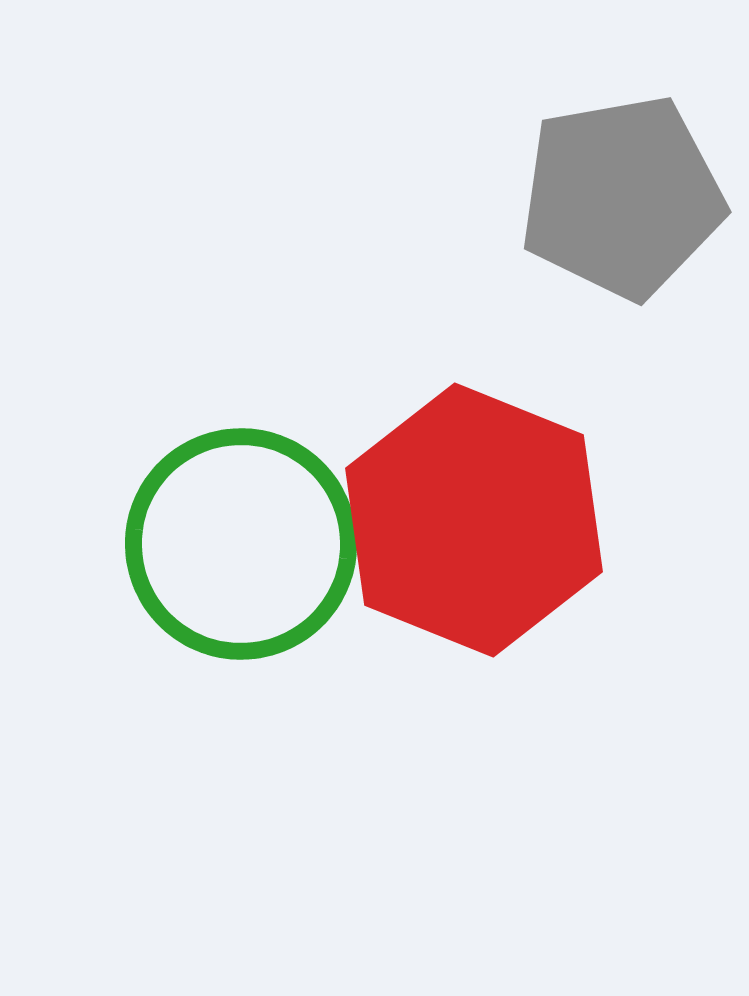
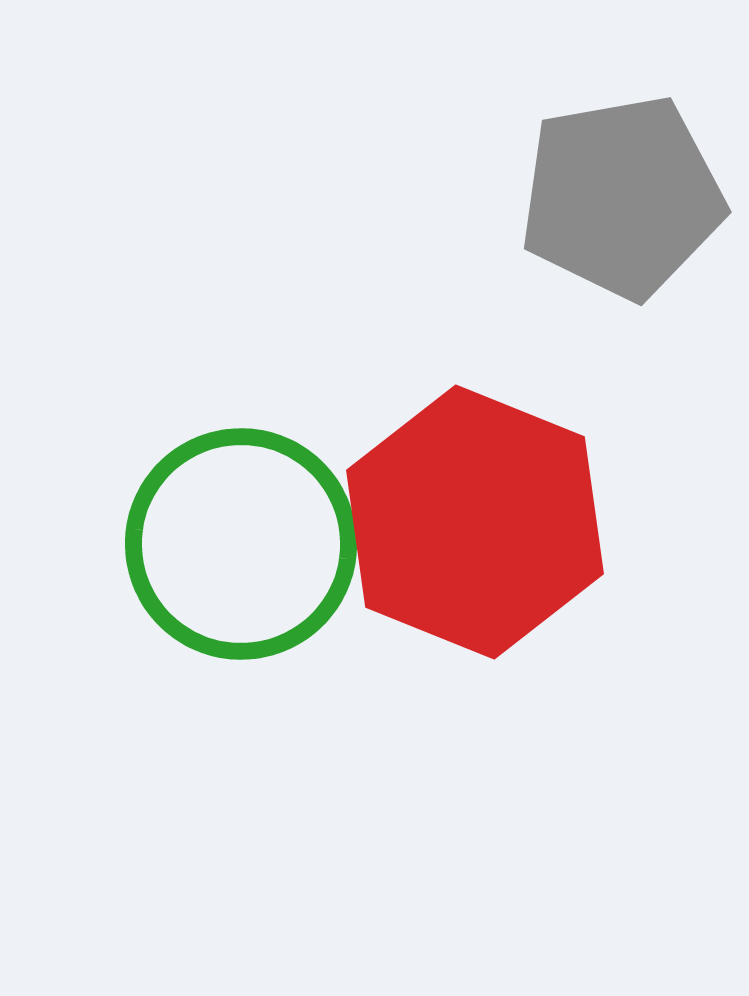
red hexagon: moved 1 px right, 2 px down
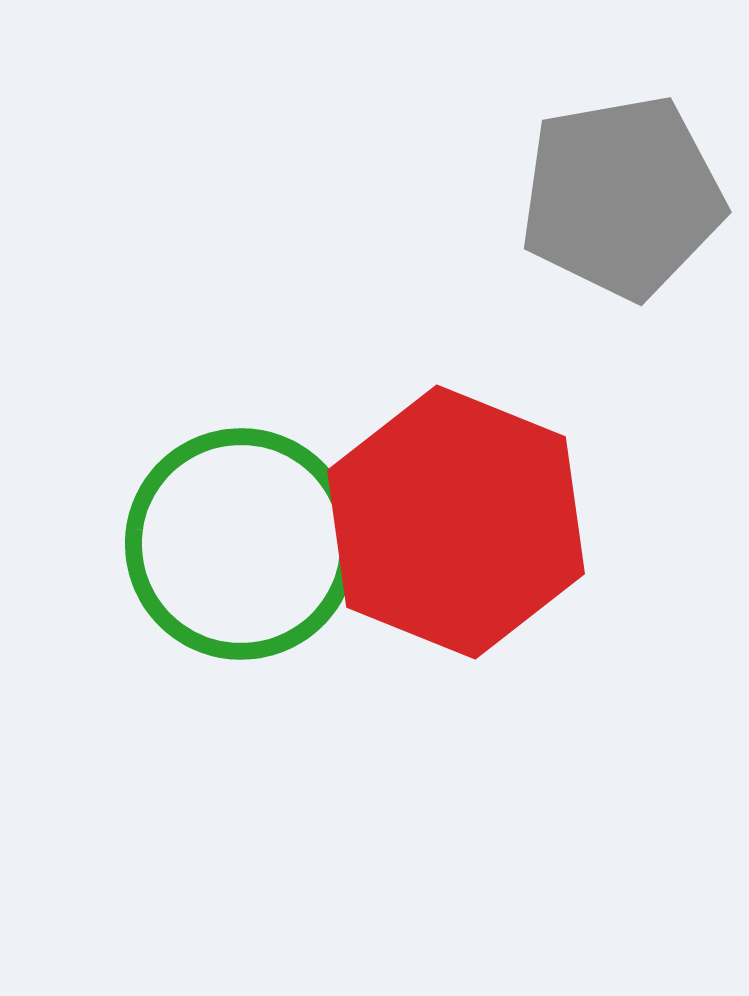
red hexagon: moved 19 px left
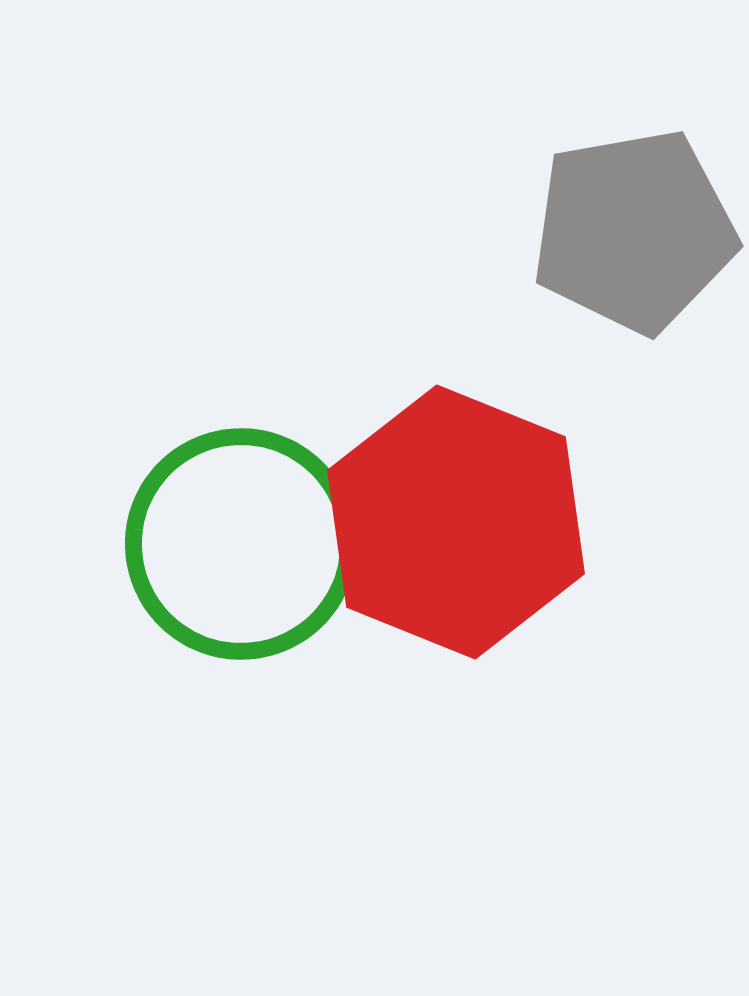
gray pentagon: moved 12 px right, 34 px down
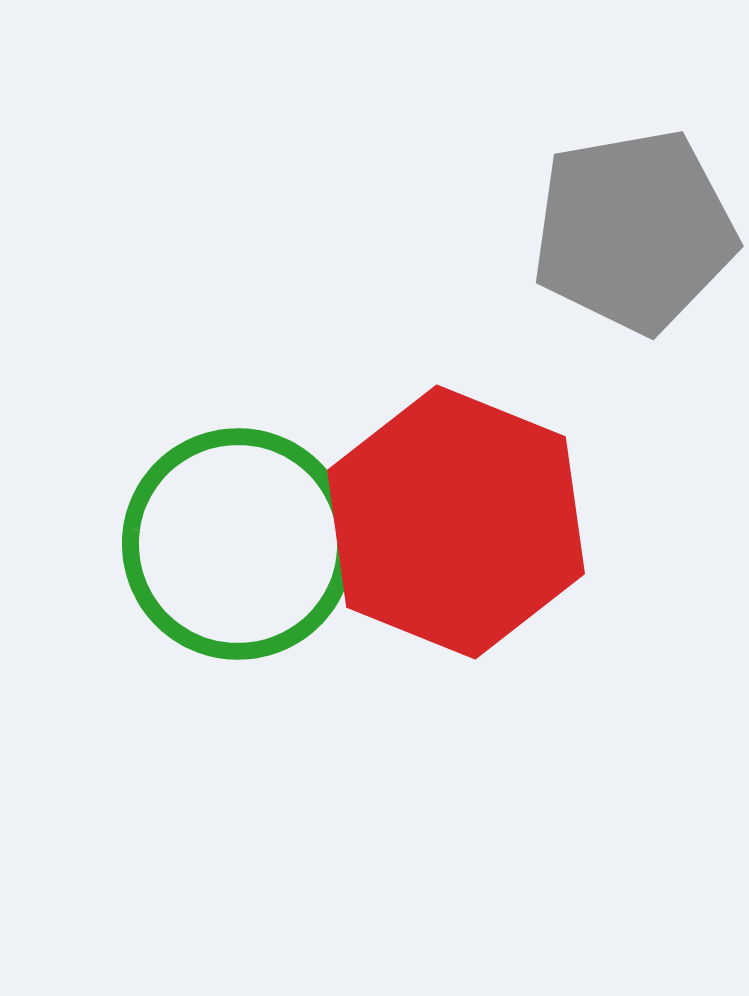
green circle: moved 3 px left
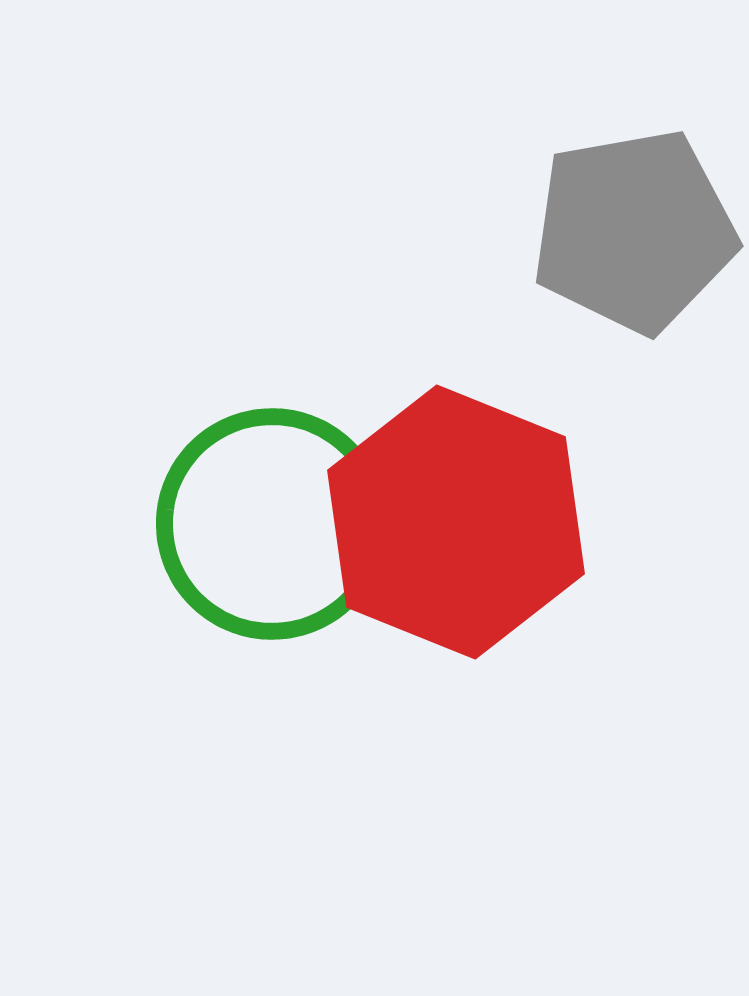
green circle: moved 34 px right, 20 px up
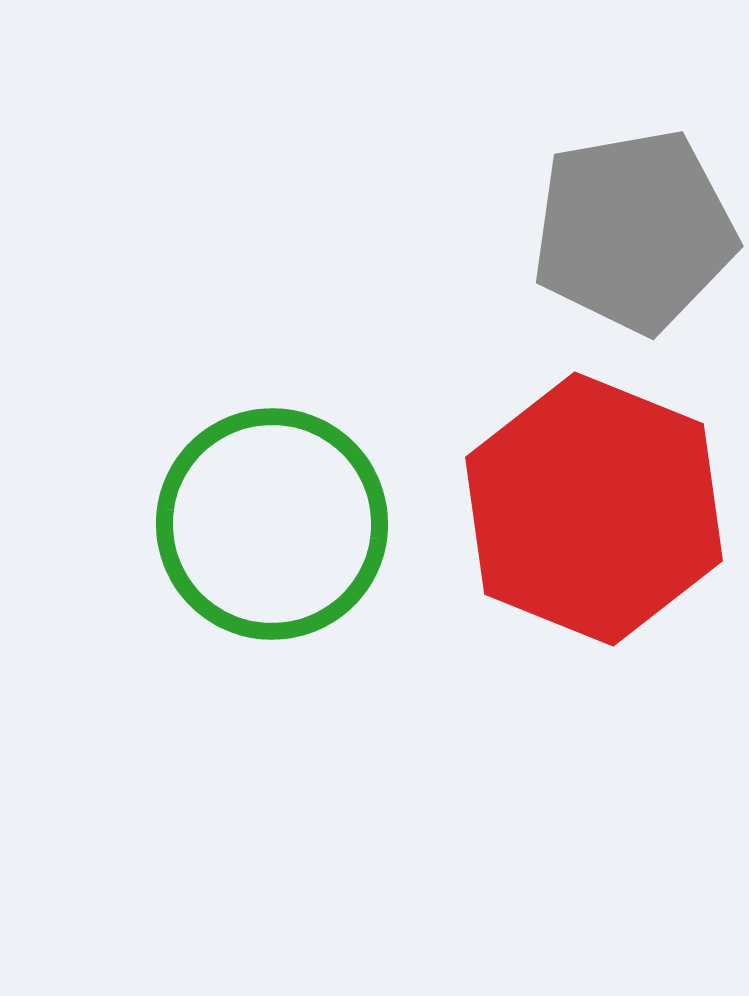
red hexagon: moved 138 px right, 13 px up
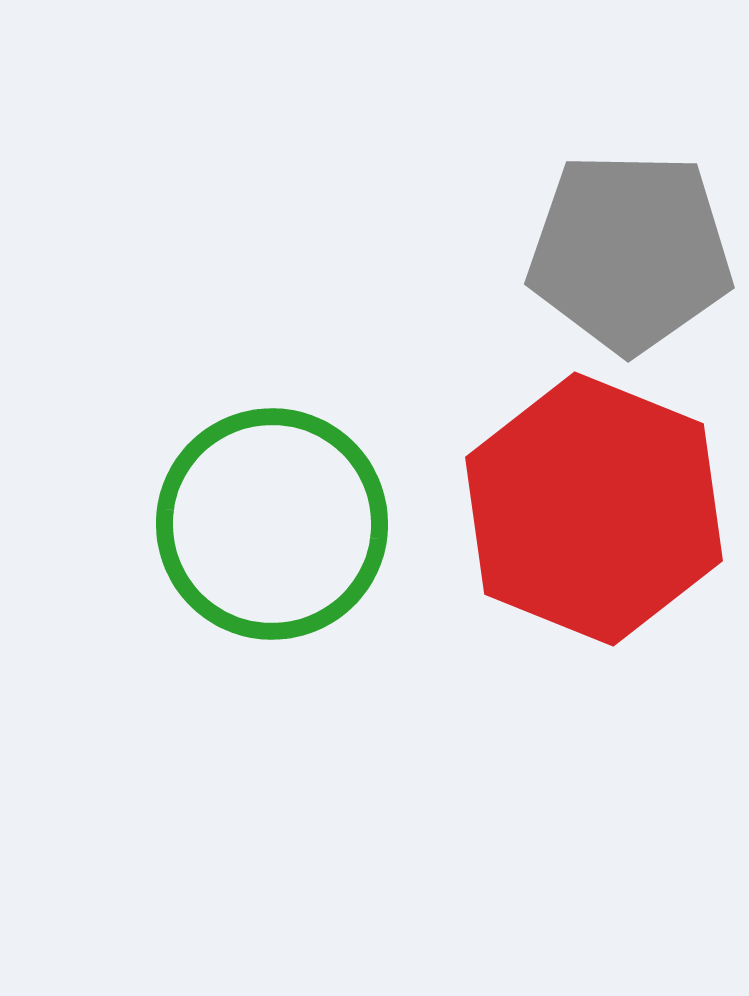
gray pentagon: moved 4 px left, 21 px down; rotated 11 degrees clockwise
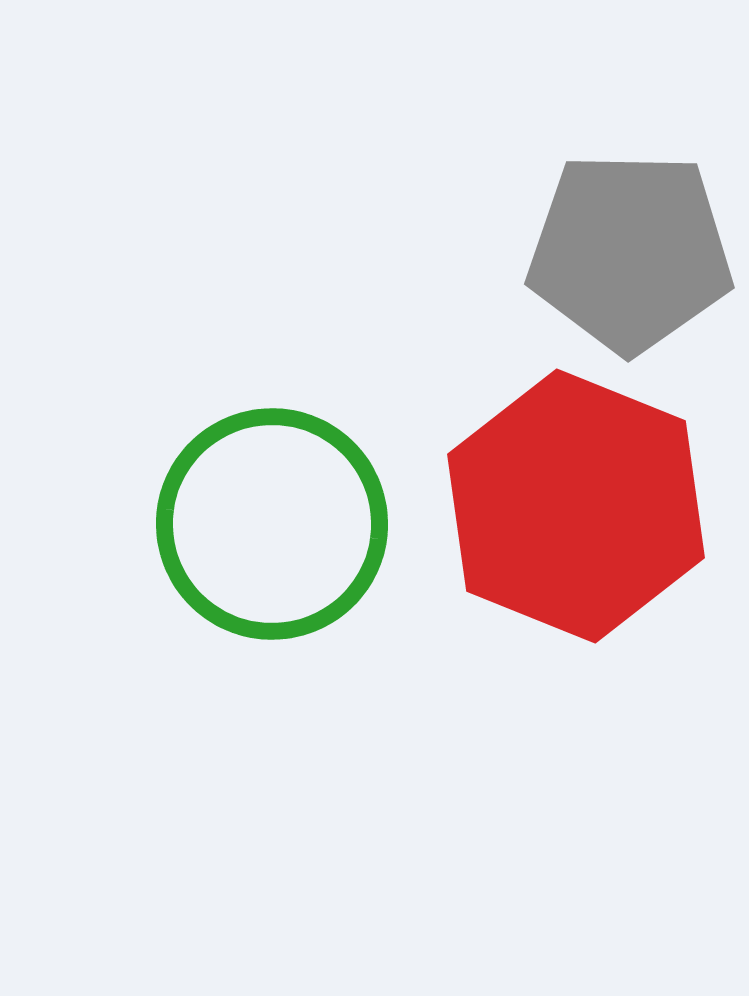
red hexagon: moved 18 px left, 3 px up
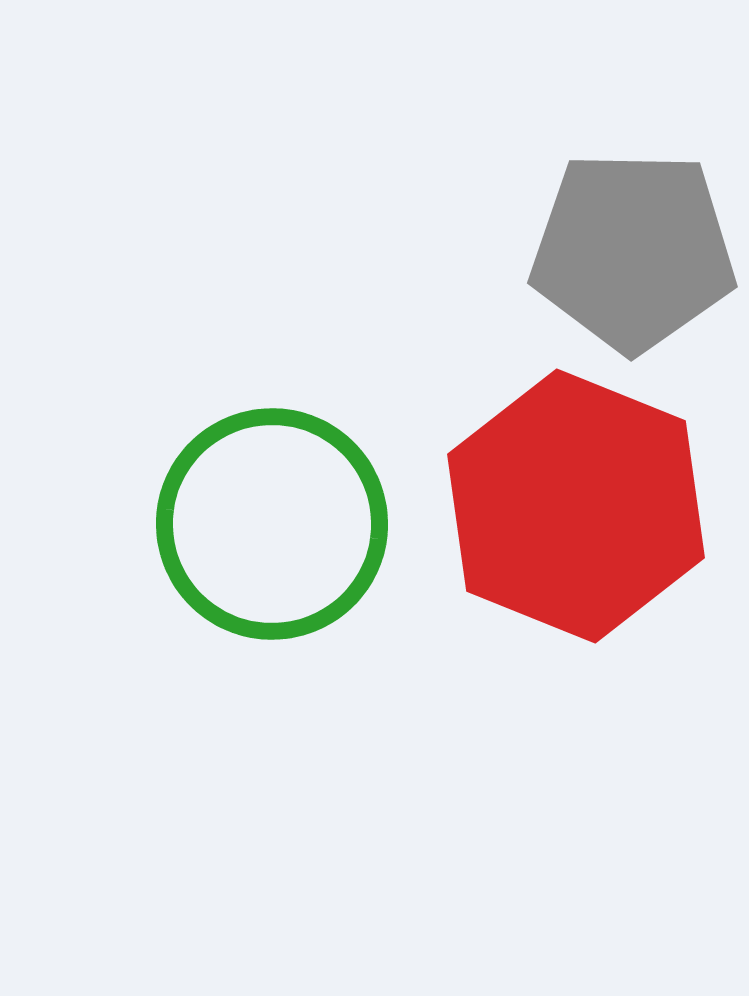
gray pentagon: moved 3 px right, 1 px up
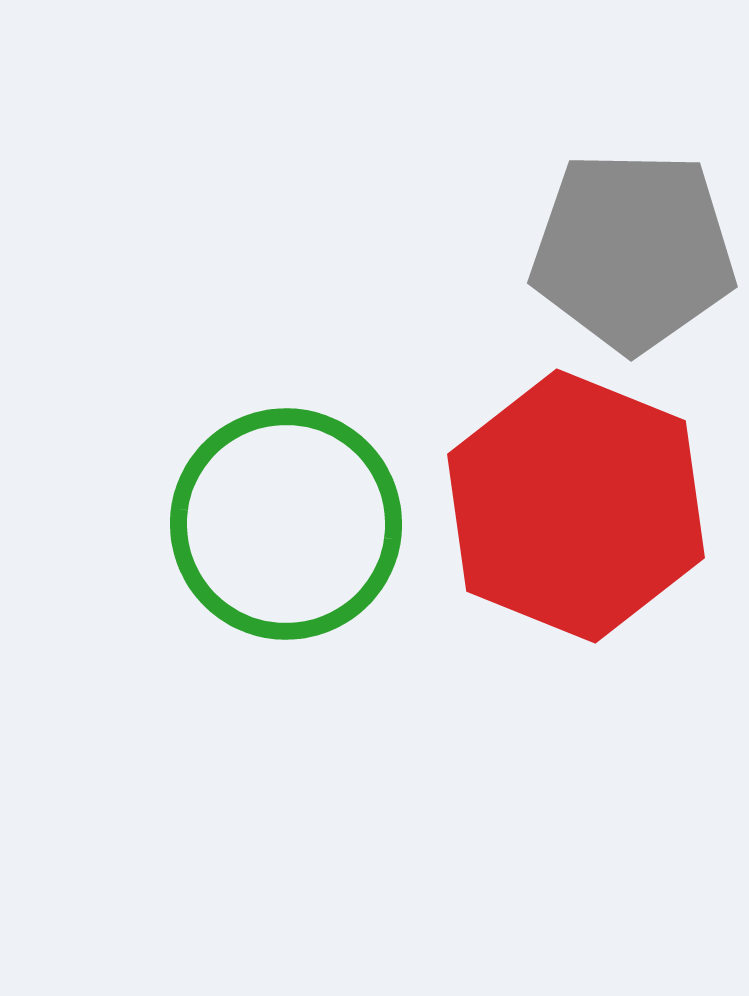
green circle: moved 14 px right
